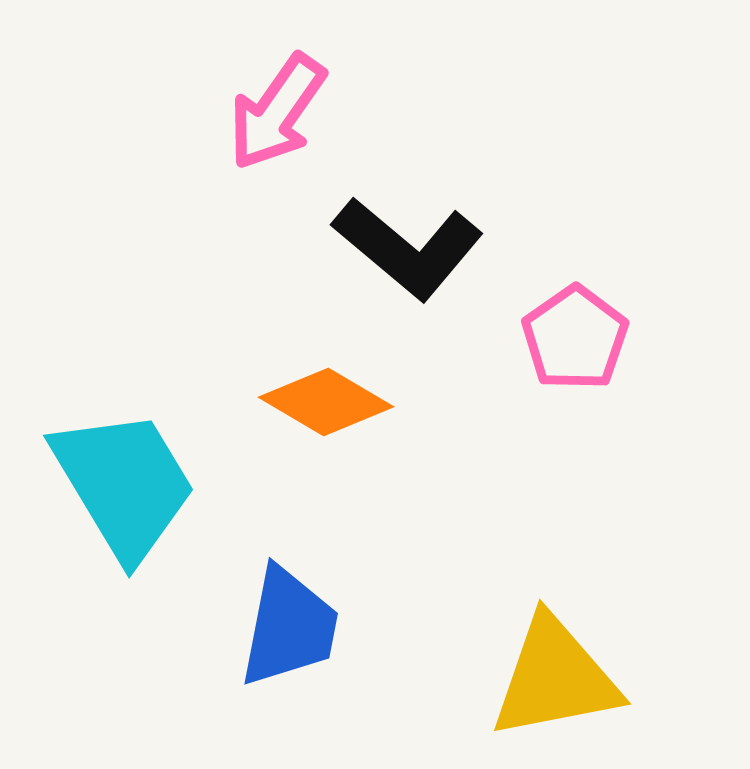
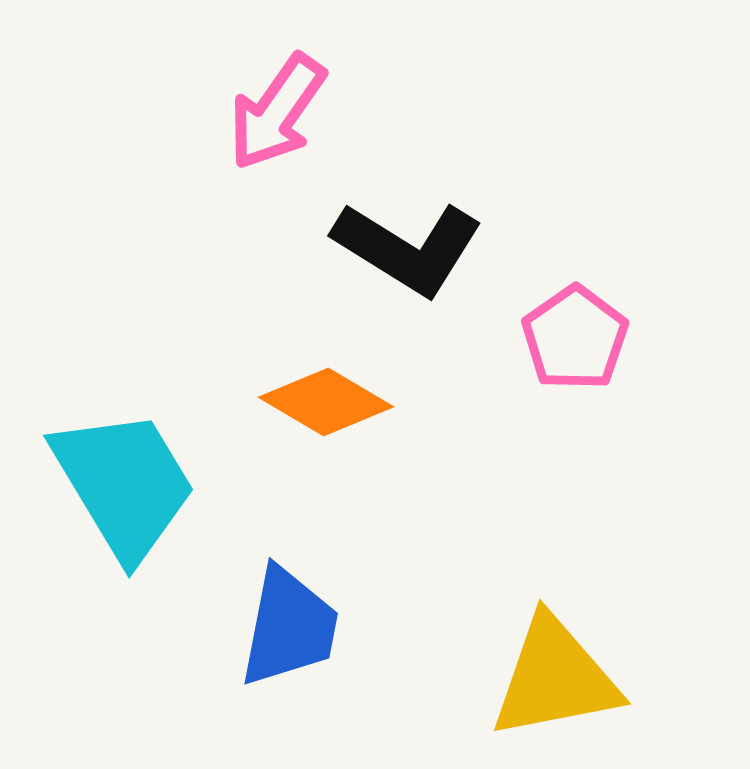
black L-shape: rotated 8 degrees counterclockwise
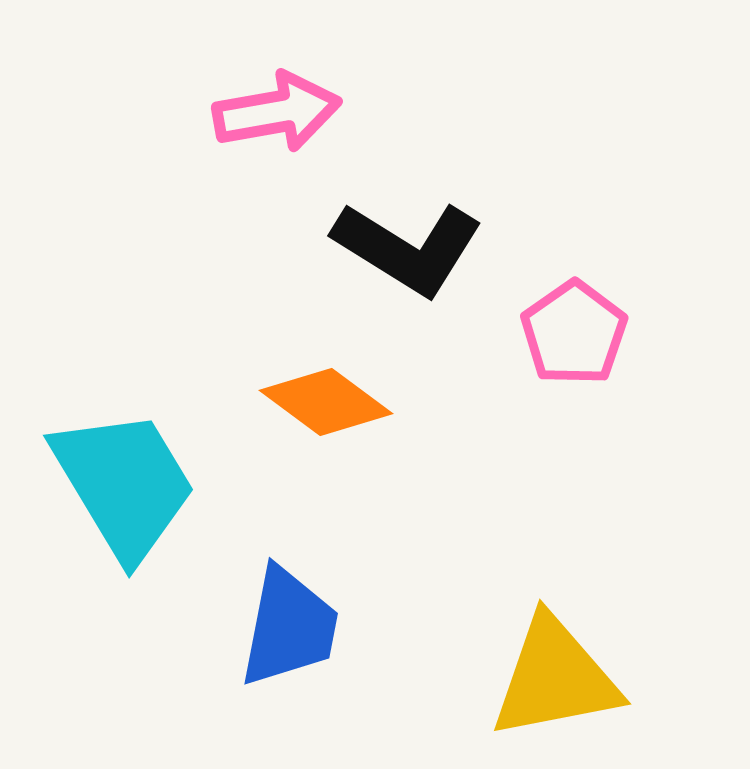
pink arrow: rotated 135 degrees counterclockwise
pink pentagon: moved 1 px left, 5 px up
orange diamond: rotated 6 degrees clockwise
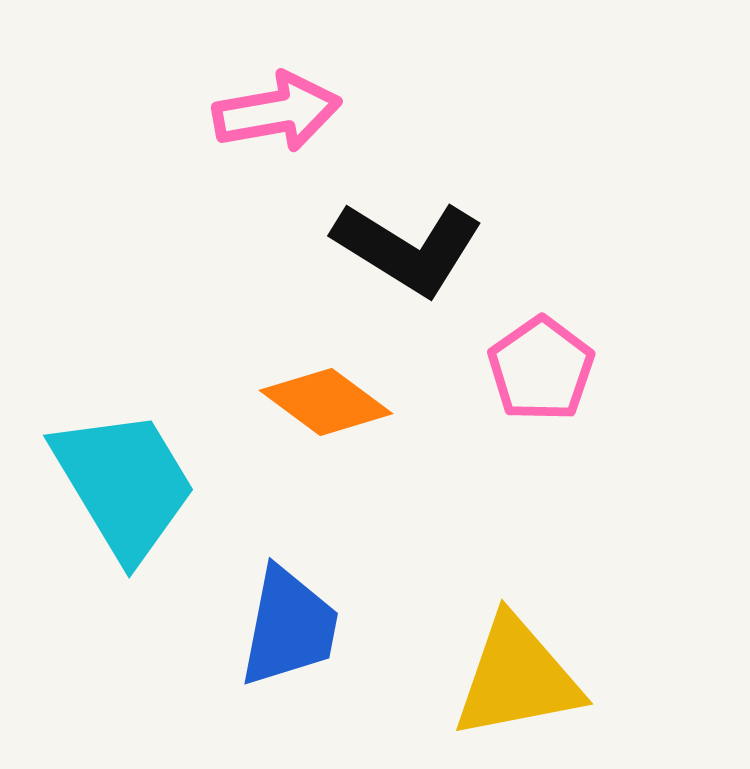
pink pentagon: moved 33 px left, 36 px down
yellow triangle: moved 38 px left
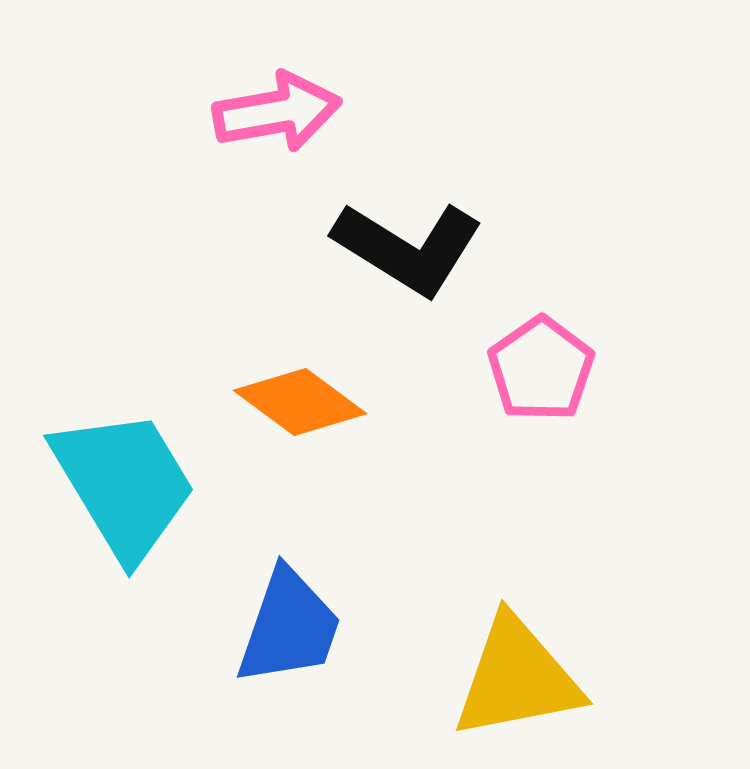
orange diamond: moved 26 px left
blue trapezoid: rotated 8 degrees clockwise
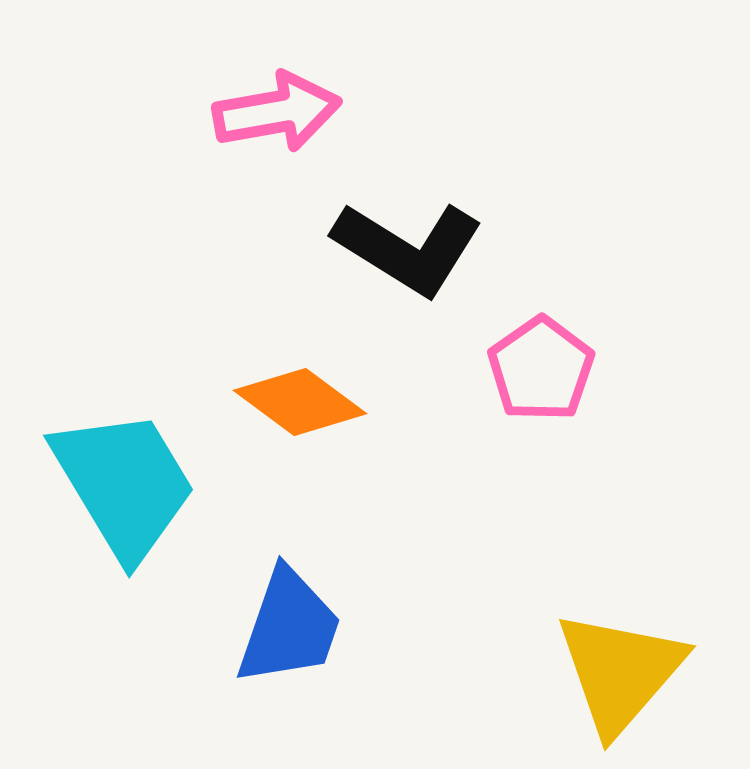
yellow triangle: moved 103 px right, 6 px up; rotated 38 degrees counterclockwise
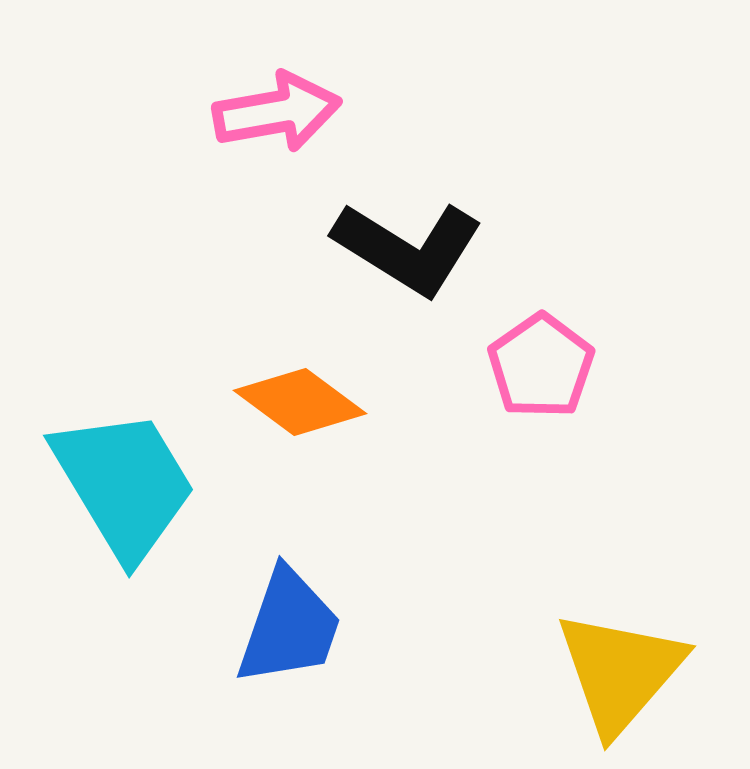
pink pentagon: moved 3 px up
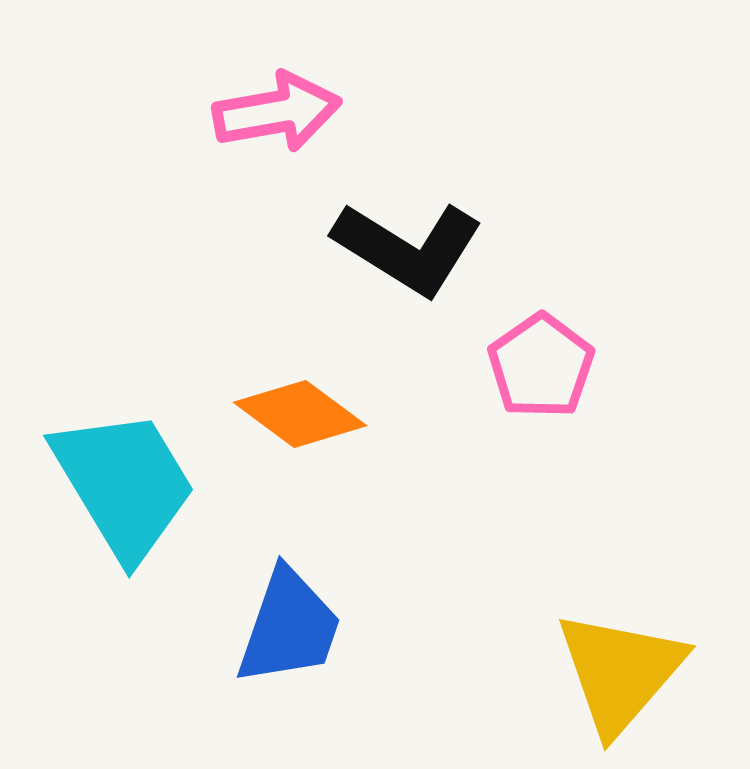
orange diamond: moved 12 px down
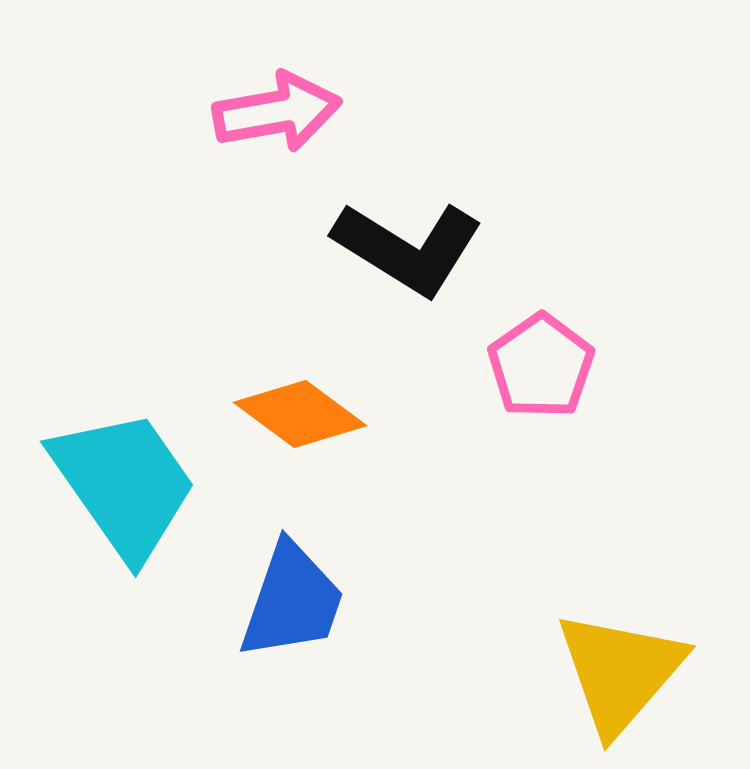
cyan trapezoid: rotated 4 degrees counterclockwise
blue trapezoid: moved 3 px right, 26 px up
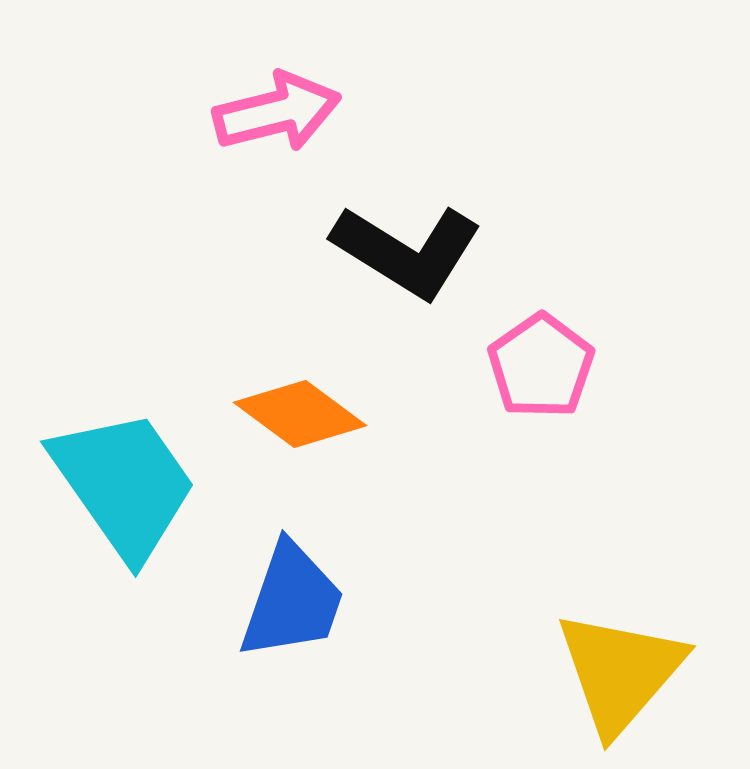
pink arrow: rotated 4 degrees counterclockwise
black L-shape: moved 1 px left, 3 px down
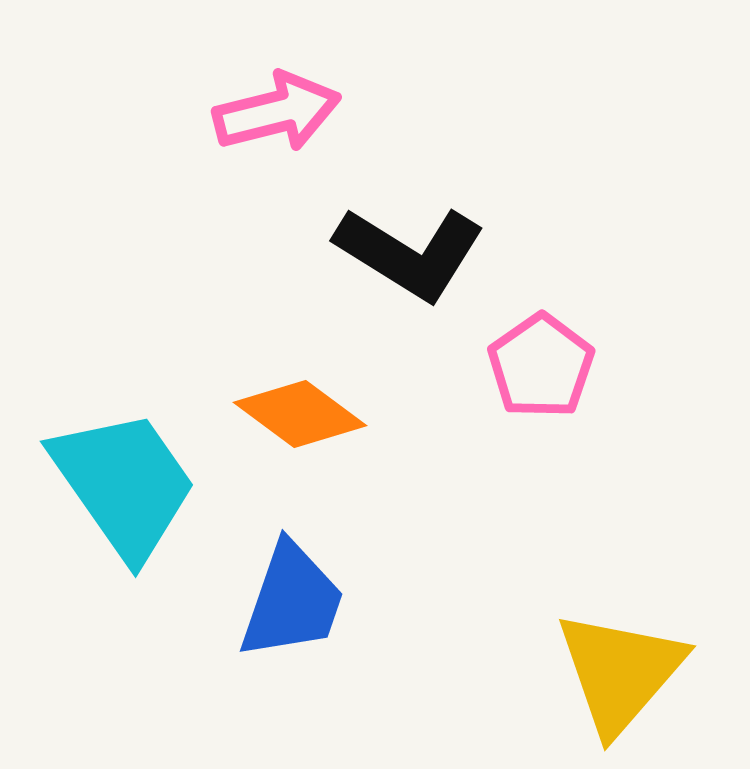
black L-shape: moved 3 px right, 2 px down
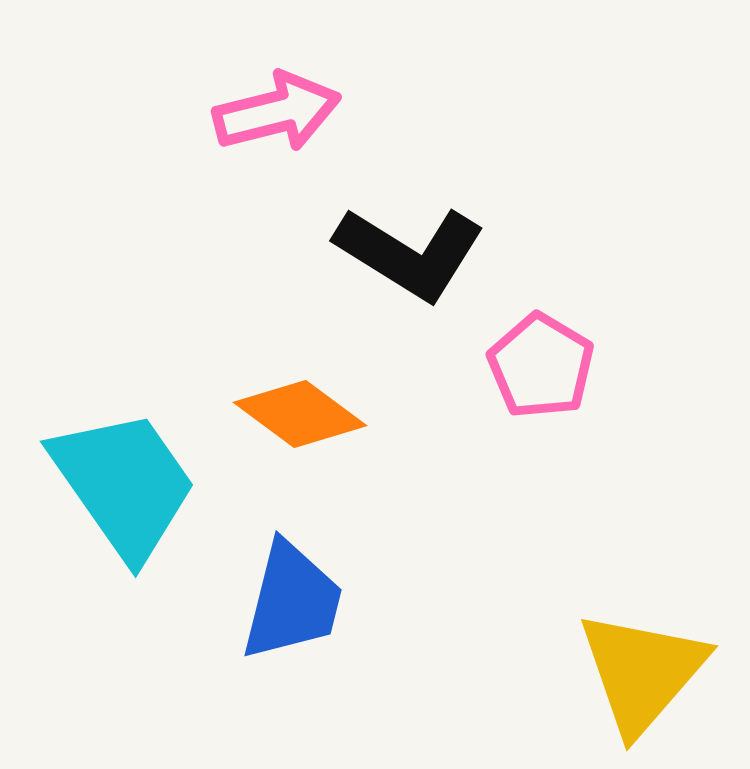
pink pentagon: rotated 6 degrees counterclockwise
blue trapezoid: rotated 5 degrees counterclockwise
yellow triangle: moved 22 px right
